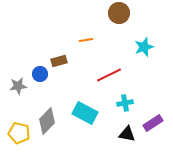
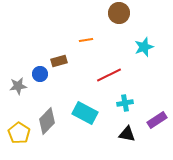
purple rectangle: moved 4 px right, 3 px up
yellow pentagon: rotated 20 degrees clockwise
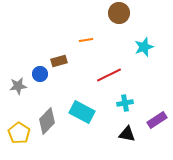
cyan rectangle: moved 3 px left, 1 px up
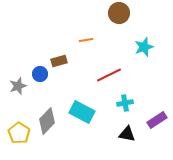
gray star: rotated 12 degrees counterclockwise
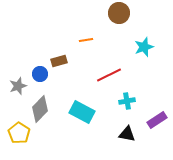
cyan cross: moved 2 px right, 2 px up
gray diamond: moved 7 px left, 12 px up
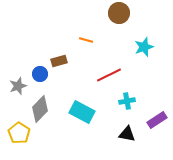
orange line: rotated 24 degrees clockwise
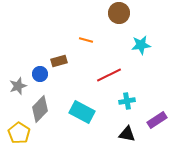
cyan star: moved 3 px left, 2 px up; rotated 12 degrees clockwise
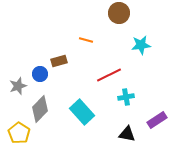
cyan cross: moved 1 px left, 4 px up
cyan rectangle: rotated 20 degrees clockwise
